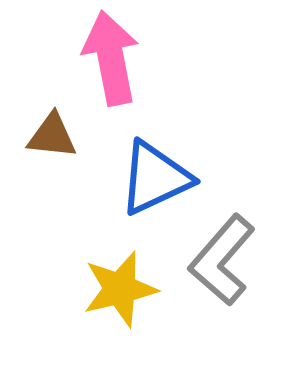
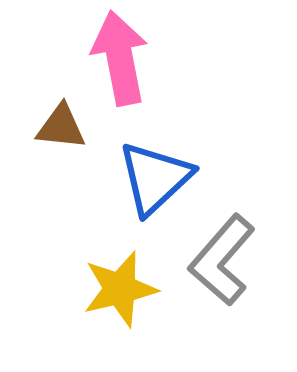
pink arrow: moved 9 px right
brown triangle: moved 9 px right, 9 px up
blue triangle: rotated 18 degrees counterclockwise
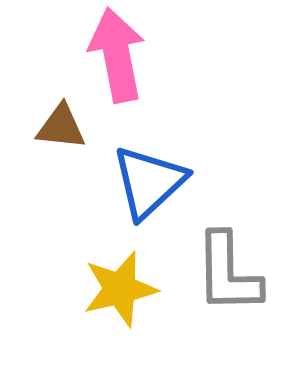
pink arrow: moved 3 px left, 3 px up
blue triangle: moved 6 px left, 4 px down
gray L-shape: moved 6 px right, 13 px down; rotated 42 degrees counterclockwise
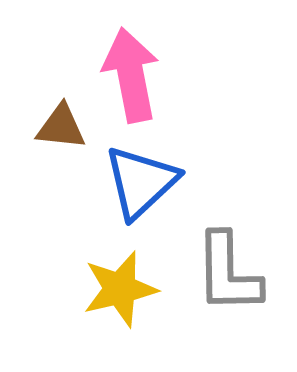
pink arrow: moved 14 px right, 20 px down
blue triangle: moved 8 px left
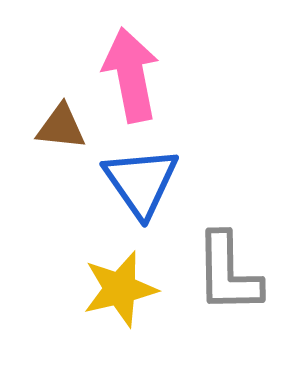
blue triangle: rotated 22 degrees counterclockwise
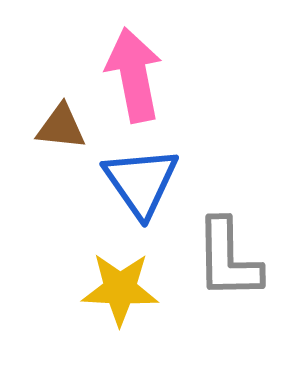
pink arrow: moved 3 px right
gray L-shape: moved 14 px up
yellow star: rotated 16 degrees clockwise
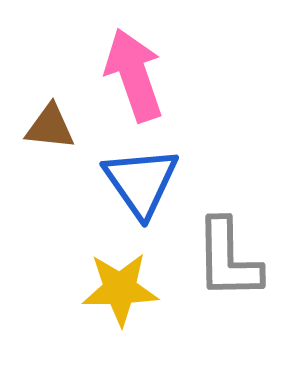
pink arrow: rotated 8 degrees counterclockwise
brown triangle: moved 11 px left
yellow star: rotated 4 degrees counterclockwise
